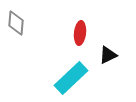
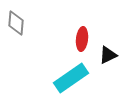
red ellipse: moved 2 px right, 6 px down
cyan rectangle: rotated 8 degrees clockwise
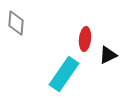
red ellipse: moved 3 px right
cyan rectangle: moved 7 px left, 4 px up; rotated 20 degrees counterclockwise
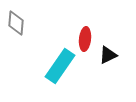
cyan rectangle: moved 4 px left, 8 px up
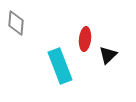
black triangle: rotated 18 degrees counterclockwise
cyan rectangle: rotated 56 degrees counterclockwise
